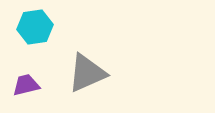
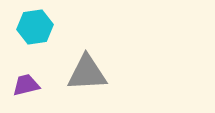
gray triangle: rotated 21 degrees clockwise
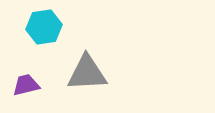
cyan hexagon: moved 9 px right
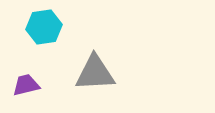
gray triangle: moved 8 px right
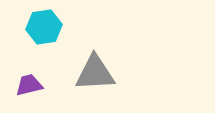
purple trapezoid: moved 3 px right
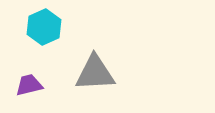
cyan hexagon: rotated 16 degrees counterclockwise
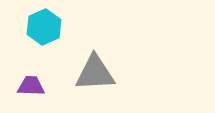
purple trapezoid: moved 2 px right, 1 px down; rotated 16 degrees clockwise
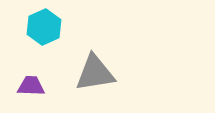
gray triangle: rotated 6 degrees counterclockwise
